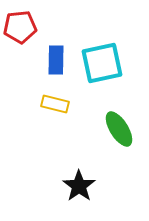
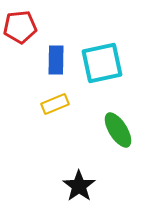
yellow rectangle: rotated 36 degrees counterclockwise
green ellipse: moved 1 px left, 1 px down
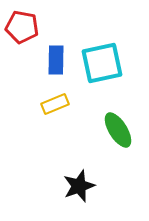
red pentagon: moved 2 px right; rotated 16 degrees clockwise
black star: rotated 16 degrees clockwise
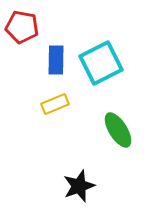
cyan square: moved 1 px left; rotated 15 degrees counterclockwise
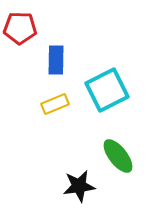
red pentagon: moved 2 px left, 1 px down; rotated 8 degrees counterclockwise
cyan square: moved 6 px right, 27 px down
green ellipse: moved 26 px down; rotated 6 degrees counterclockwise
black star: rotated 12 degrees clockwise
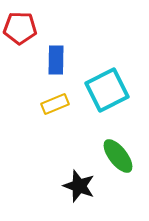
black star: rotated 28 degrees clockwise
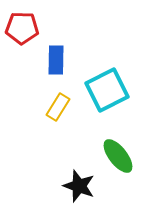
red pentagon: moved 2 px right
yellow rectangle: moved 3 px right, 3 px down; rotated 36 degrees counterclockwise
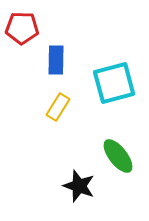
cyan square: moved 7 px right, 7 px up; rotated 12 degrees clockwise
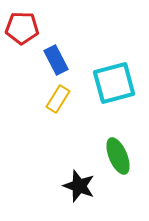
blue rectangle: rotated 28 degrees counterclockwise
yellow rectangle: moved 8 px up
green ellipse: rotated 15 degrees clockwise
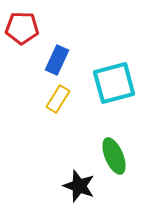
blue rectangle: moved 1 px right; rotated 52 degrees clockwise
green ellipse: moved 4 px left
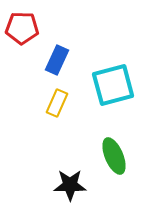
cyan square: moved 1 px left, 2 px down
yellow rectangle: moved 1 px left, 4 px down; rotated 8 degrees counterclockwise
black star: moved 9 px left, 1 px up; rotated 20 degrees counterclockwise
